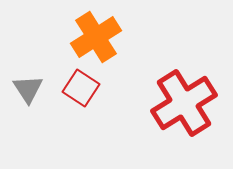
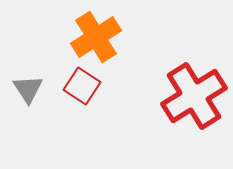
red square: moved 1 px right, 2 px up
red cross: moved 10 px right, 7 px up
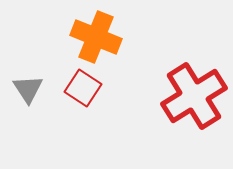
orange cross: rotated 36 degrees counterclockwise
red square: moved 1 px right, 2 px down
